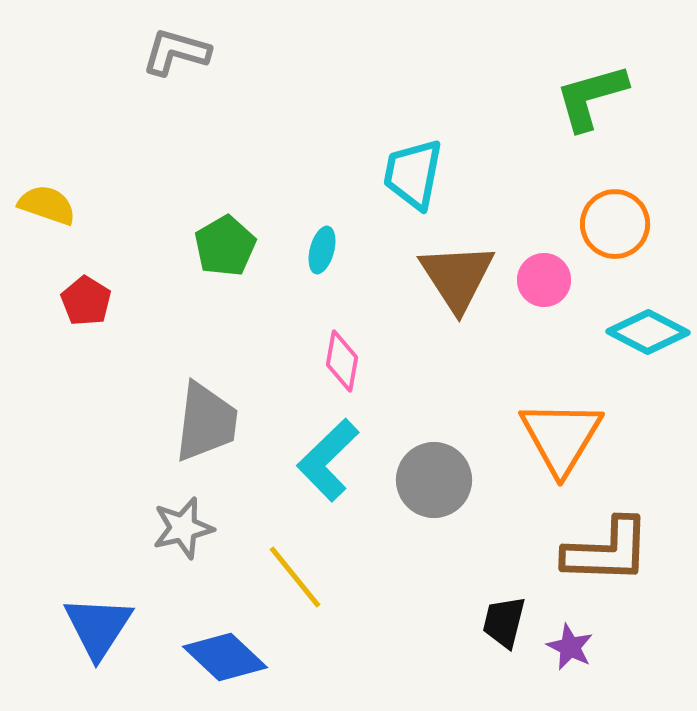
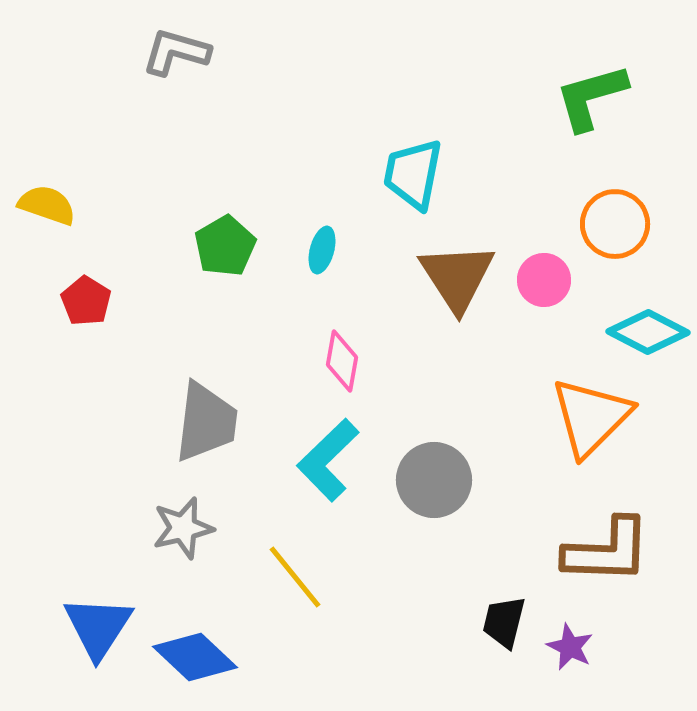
orange triangle: moved 30 px right, 20 px up; rotated 14 degrees clockwise
blue diamond: moved 30 px left
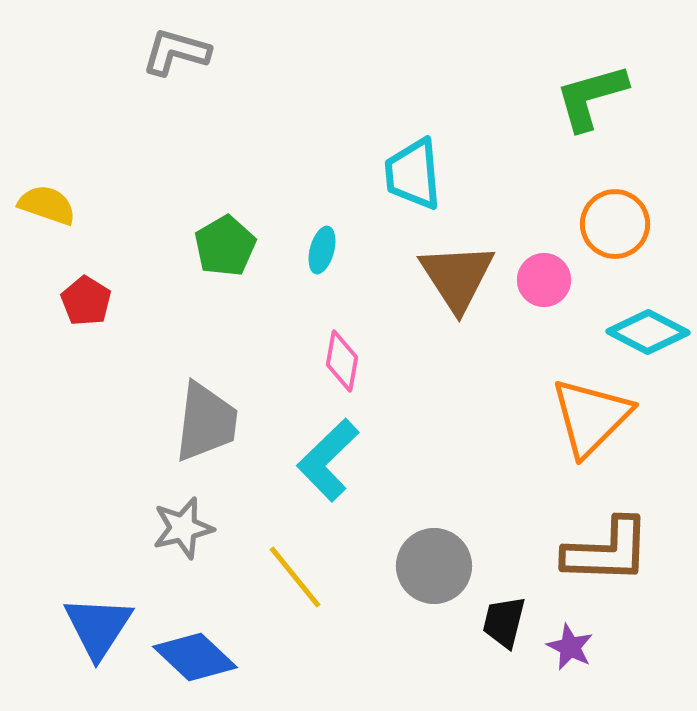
cyan trapezoid: rotated 16 degrees counterclockwise
gray circle: moved 86 px down
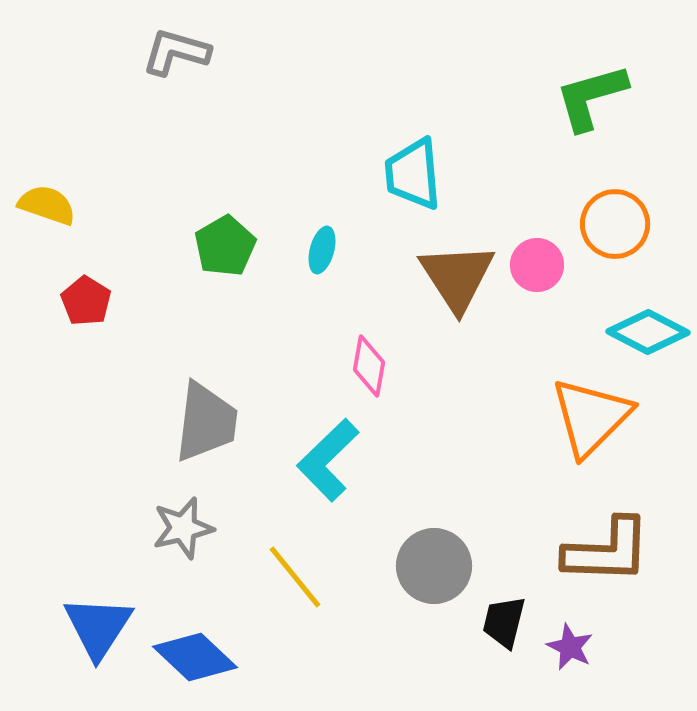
pink circle: moved 7 px left, 15 px up
pink diamond: moved 27 px right, 5 px down
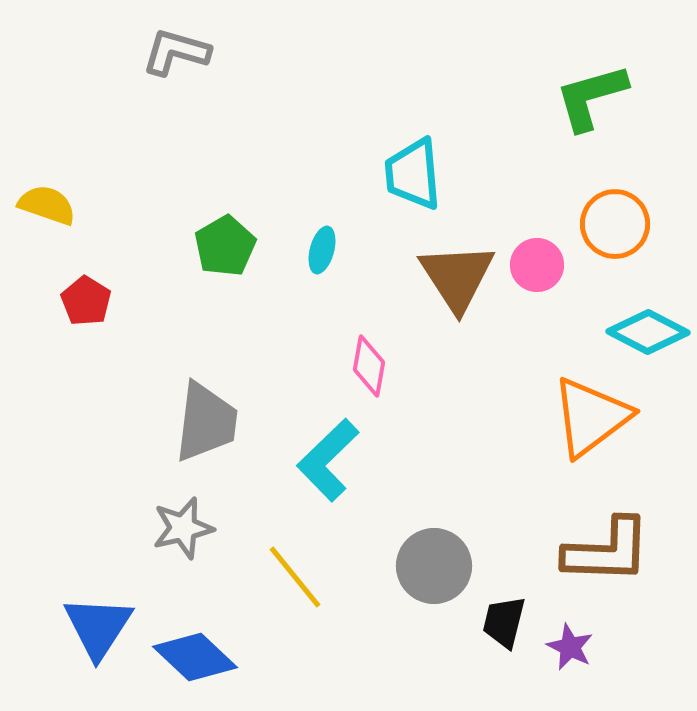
orange triangle: rotated 8 degrees clockwise
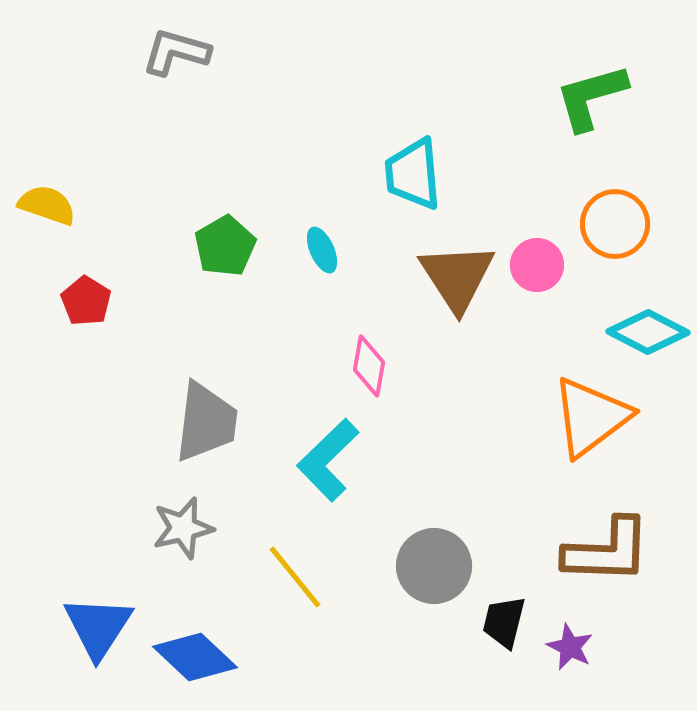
cyan ellipse: rotated 39 degrees counterclockwise
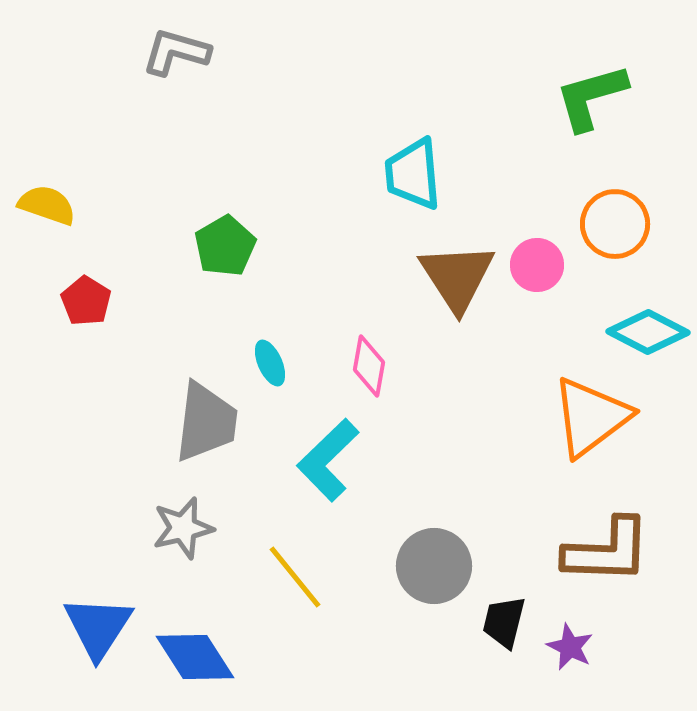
cyan ellipse: moved 52 px left, 113 px down
blue diamond: rotated 14 degrees clockwise
